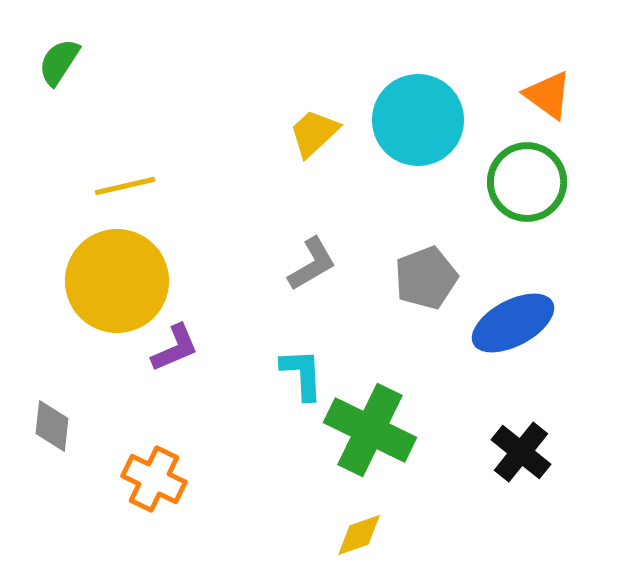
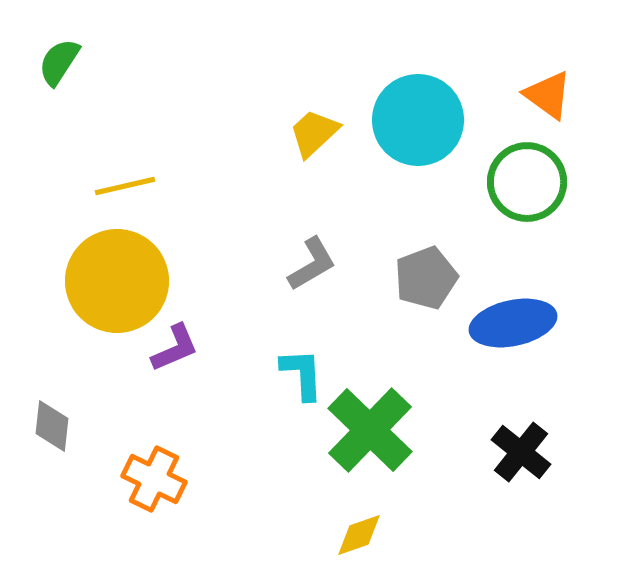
blue ellipse: rotated 16 degrees clockwise
green cross: rotated 18 degrees clockwise
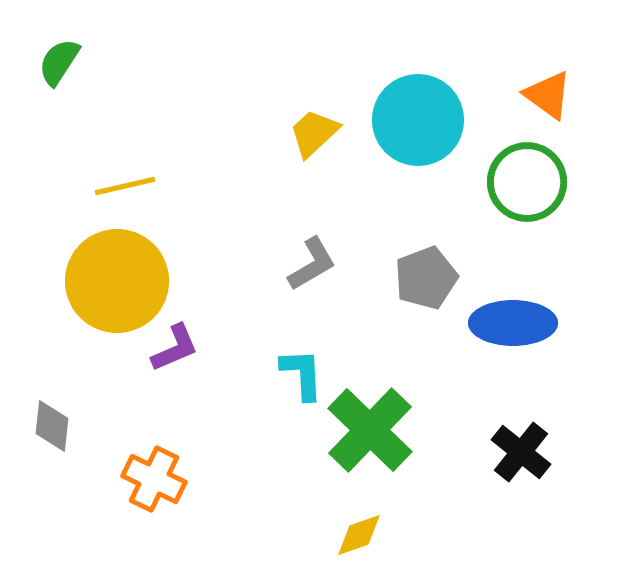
blue ellipse: rotated 12 degrees clockwise
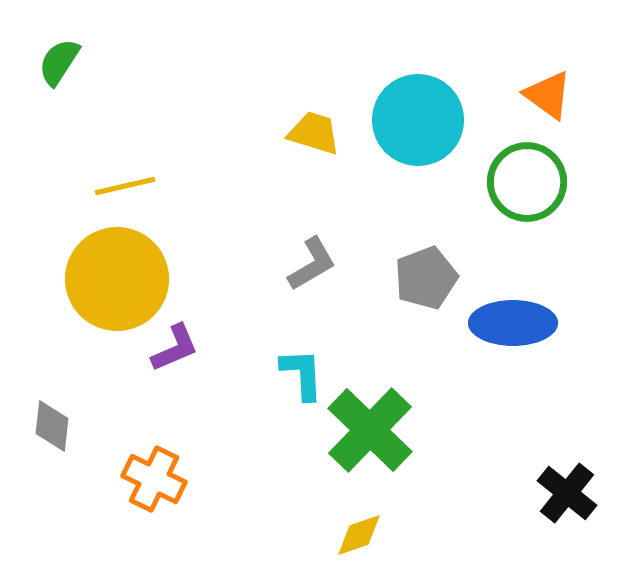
yellow trapezoid: rotated 60 degrees clockwise
yellow circle: moved 2 px up
black cross: moved 46 px right, 41 px down
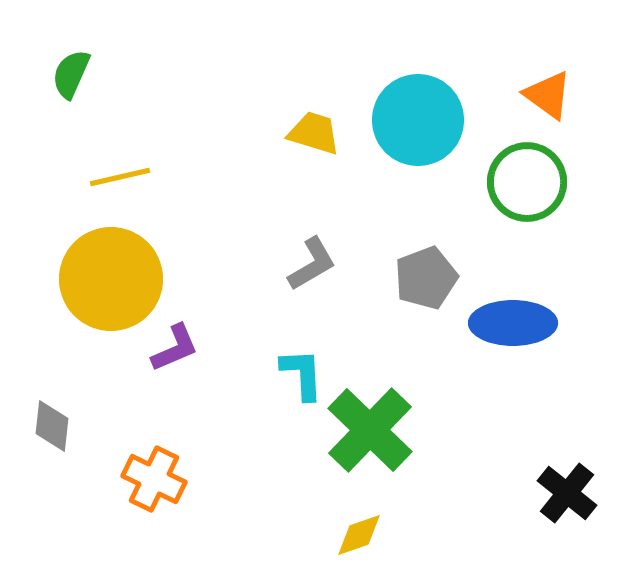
green semicircle: moved 12 px right, 12 px down; rotated 9 degrees counterclockwise
yellow line: moved 5 px left, 9 px up
yellow circle: moved 6 px left
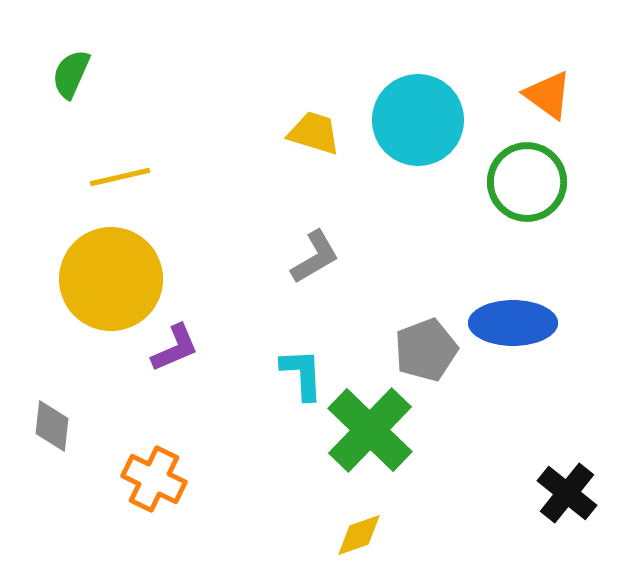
gray L-shape: moved 3 px right, 7 px up
gray pentagon: moved 72 px down
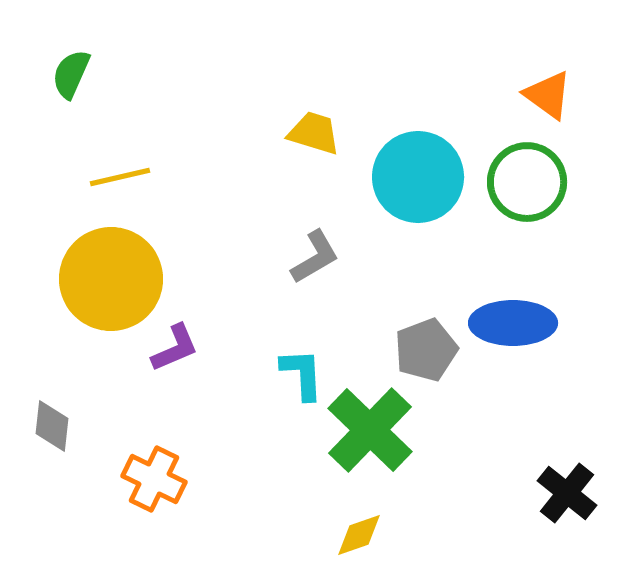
cyan circle: moved 57 px down
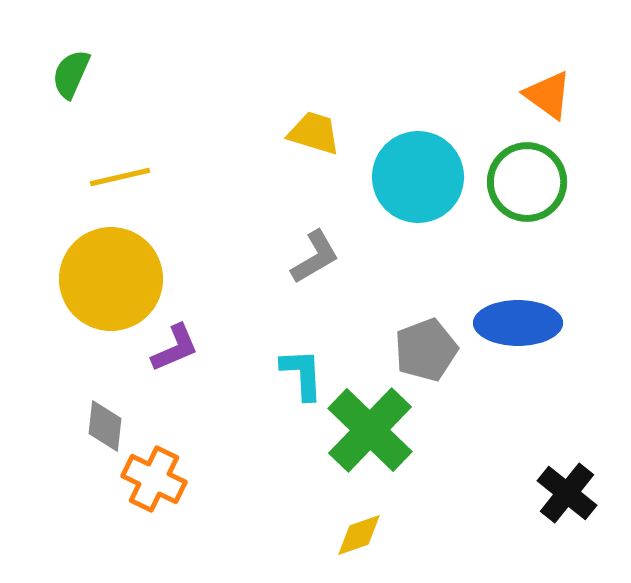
blue ellipse: moved 5 px right
gray diamond: moved 53 px right
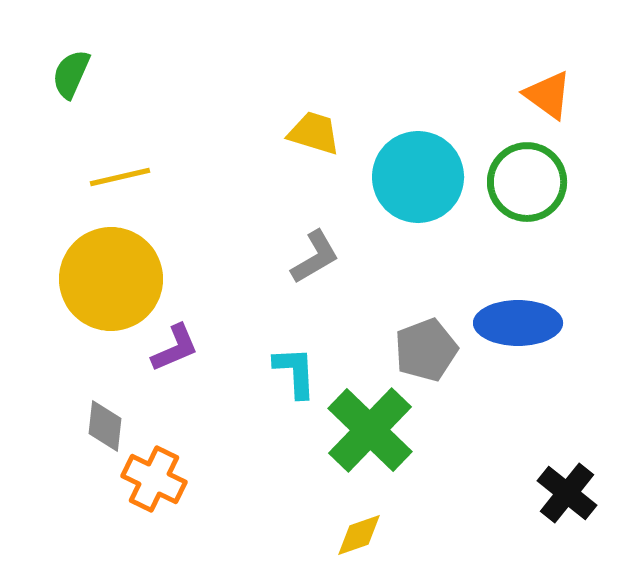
cyan L-shape: moved 7 px left, 2 px up
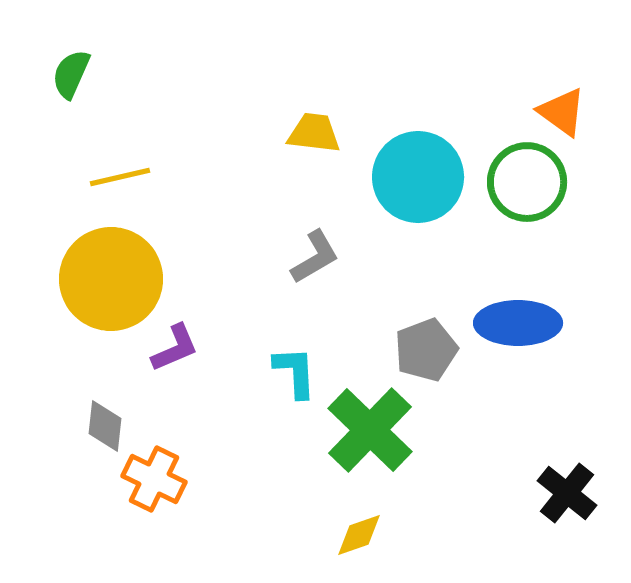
orange triangle: moved 14 px right, 17 px down
yellow trapezoid: rotated 10 degrees counterclockwise
